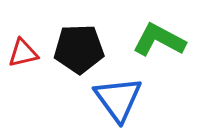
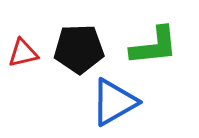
green L-shape: moved 5 px left, 6 px down; rotated 146 degrees clockwise
blue triangle: moved 4 px left, 3 px down; rotated 36 degrees clockwise
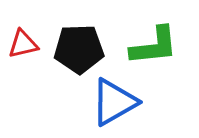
red triangle: moved 9 px up
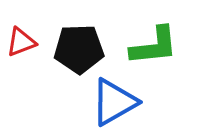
red triangle: moved 2 px left, 2 px up; rotated 8 degrees counterclockwise
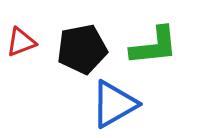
black pentagon: moved 3 px right; rotated 9 degrees counterclockwise
blue triangle: moved 2 px down
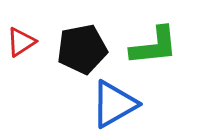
red triangle: rotated 12 degrees counterclockwise
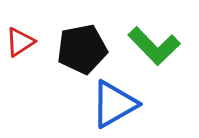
red triangle: moved 1 px left
green L-shape: rotated 52 degrees clockwise
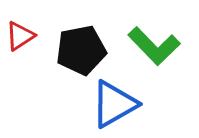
red triangle: moved 6 px up
black pentagon: moved 1 px left, 1 px down
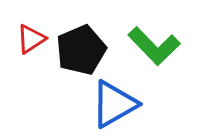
red triangle: moved 11 px right, 3 px down
black pentagon: rotated 12 degrees counterclockwise
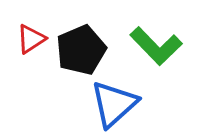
green L-shape: moved 2 px right
blue triangle: rotated 12 degrees counterclockwise
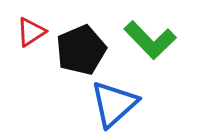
red triangle: moved 7 px up
green L-shape: moved 6 px left, 6 px up
